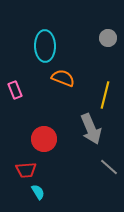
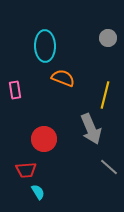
pink rectangle: rotated 12 degrees clockwise
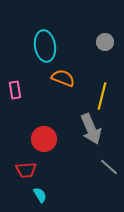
gray circle: moved 3 px left, 4 px down
cyan ellipse: rotated 8 degrees counterclockwise
yellow line: moved 3 px left, 1 px down
cyan semicircle: moved 2 px right, 3 px down
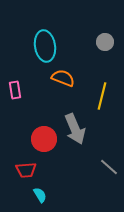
gray arrow: moved 16 px left
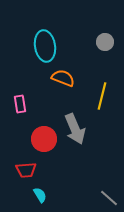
pink rectangle: moved 5 px right, 14 px down
gray line: moved 31 px down
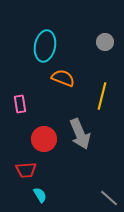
cyan ellipse: rotated 20 degrees clockwise
gray arrow: moved 5 px right, 5 px down
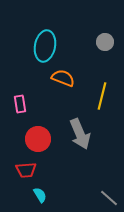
red circle: moved 6 px left
